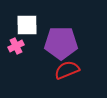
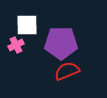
pink cross: moved 1 px up
red semicircle: moved 1 px down
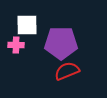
pink cross: rotated 28 degrees clockwise
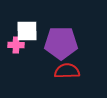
white square: moved 6 px down
red semicircle: rotated 20 degrees clockwise
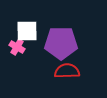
pink cross: moved 1 px right, 2 px down; rotated 28 degrees clockwise
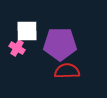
purple pentagon: moved 1 px left, 1 px down
pink cross: moved 1 px down
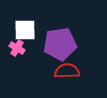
white square: moved 2 px left, 1 px up
purple pentagon: rotated 8 degrees counterclockwise
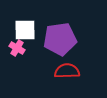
purple pentagon: moved 5 px up
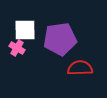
red semicircle: moved 13 px right, 3 px up
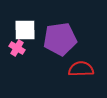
red semicircle: moved 1 px right, 1 px down
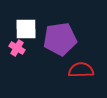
white square: moved 1 px right, 1 px up
red semicircle: moved 1 px down
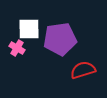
white square: moved 3 px right
red semicircle: moved 2 px right; rotated 15 degrees counterclockwise
